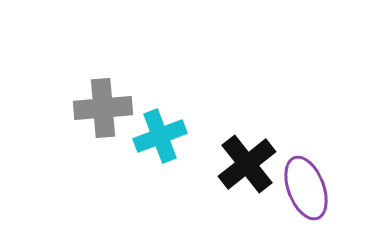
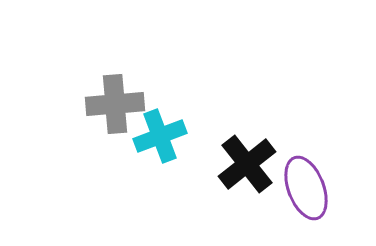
gray cross: moved 12 px right, 4 px up
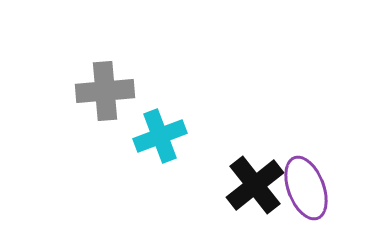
gray cross: moved 10 px left, 13 px up
black cross: moved 8 px right, 21 px down
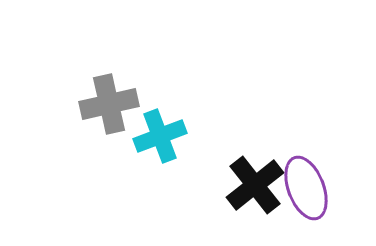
gray cross: moved 4 px right, 13 px down; rotated 8 degrees counterclockwise
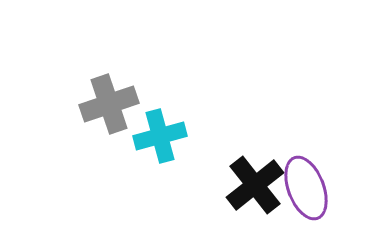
gray cross: rotated 6 degrees counterclockwise
cyan cross: rotated 6 degrees clockwise
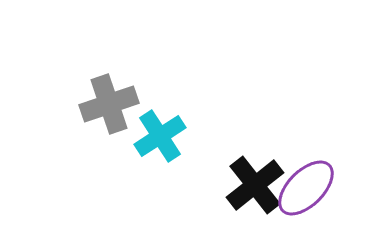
cyan cross: rotated 18 degrees counterclockwise
purple ellipse: rotated 66 degrees clockwise
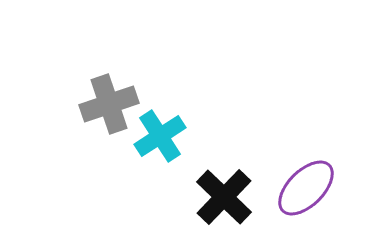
black cross: moved 31 px left, 12 px down; rotated 8 degrees counterclockwise
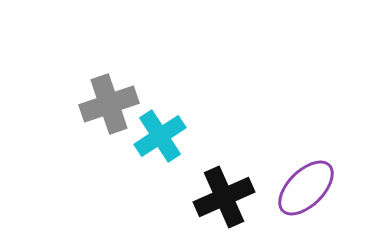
black cross: rotated 22 degrees clockwise
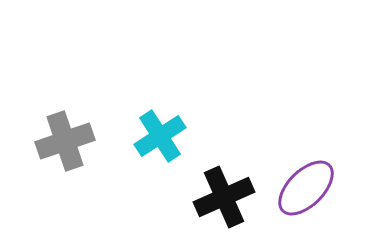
gray cross: moved 44 px left, 37 px down
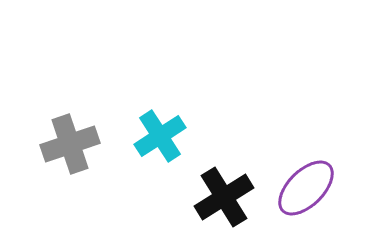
gray cross: moved 5 px right, 3 px down
black cross: rotated 8 degrees counterclockwise
